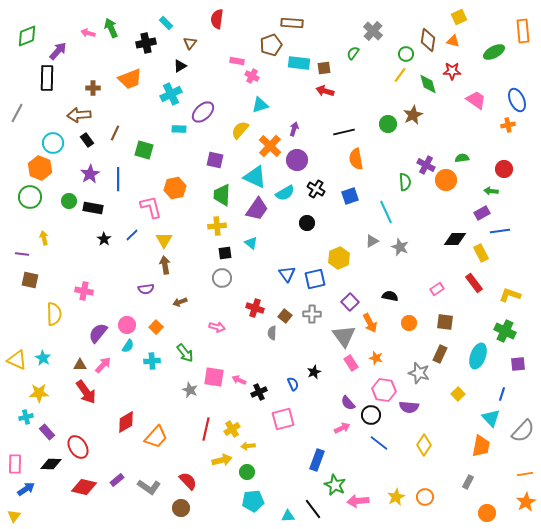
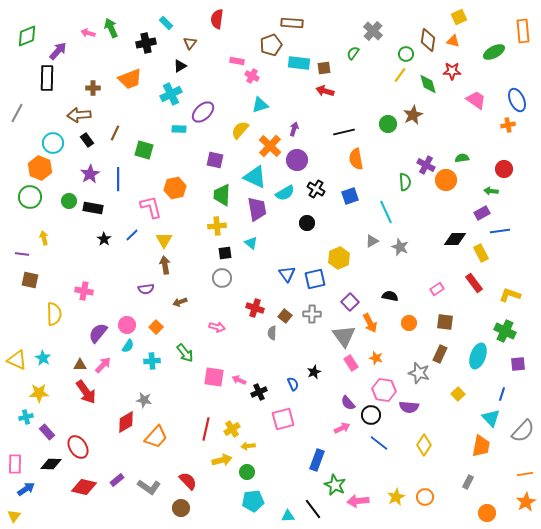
purple trapezoid at (257, 209): rotated 45 degrees counterclockwise
gray star at (190, 390): moved 46 px left, 10 px down; rotated 14 degrees counterclockwise
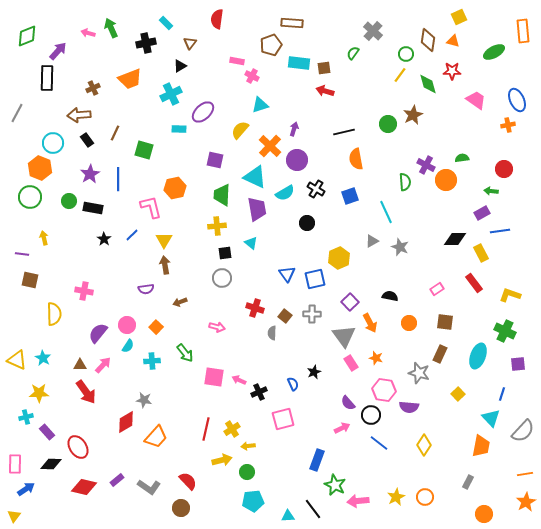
brown cross at (93, 88): rotated 24 degrees counterclockwise
orange circle at (487, 513): moved 3 px left, 1 px down
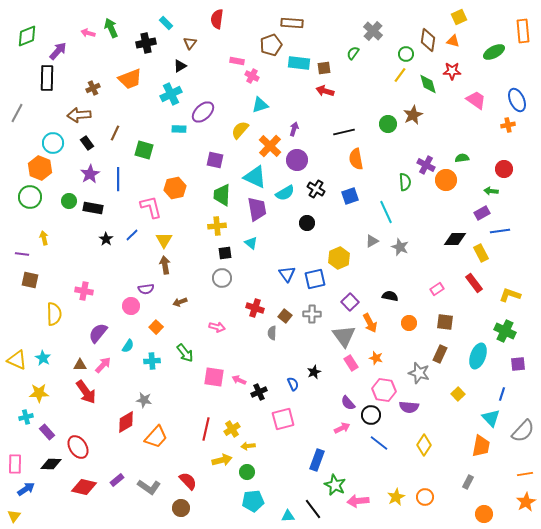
black rectangle at (87, 140): moved 3 px down
black star at (104, 239): moved 2 px right
pink circle at (127, 325): moved 4 px right, 19 px up
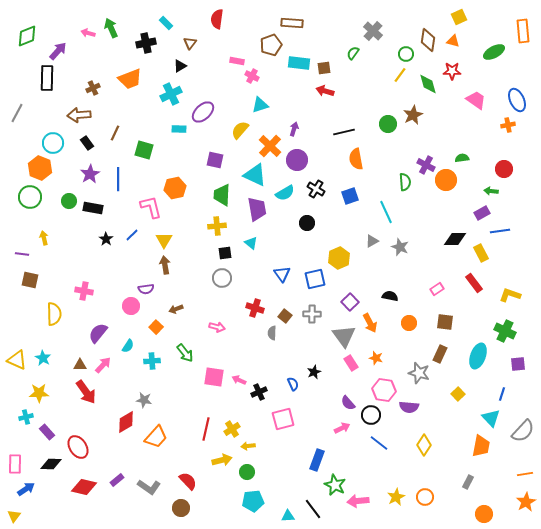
cyan triangle at (255, 177): moved 2 px up
blue triangle at (287, 274): moved 5 px left
brown arrow at (180, 302): moved 4 px left, 7 px down
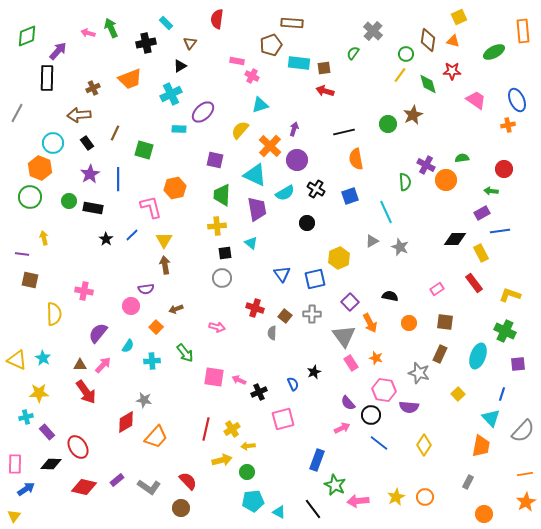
cyan triangle at (288, 516): moved 9 px left, 4 px up; rotated 32 degrees clockwise
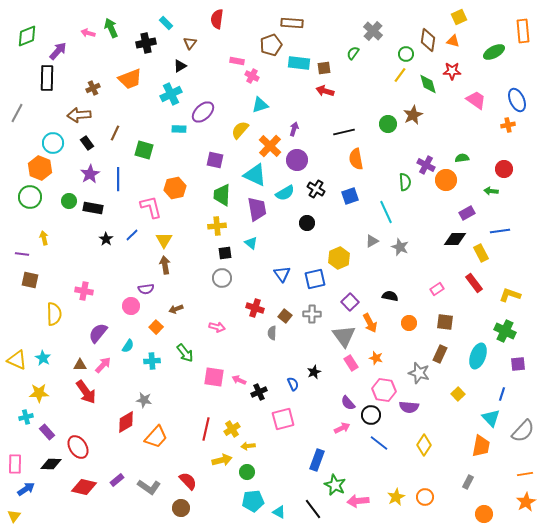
purple rectangle at (482, 213): moved 15 px left
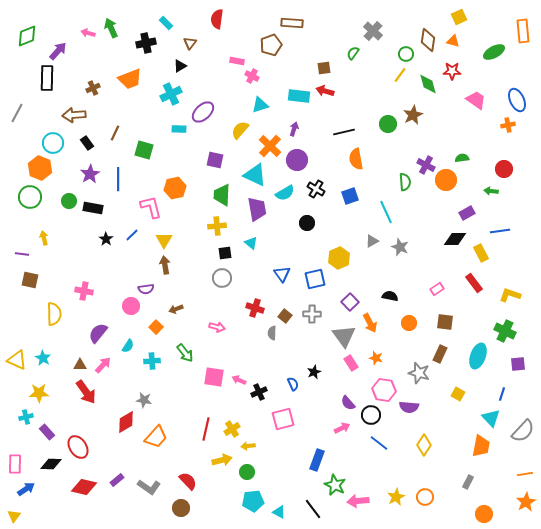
cyan rectangle at (299, 63): moved 33 px down
brown arrow at (79, 115): moved 5 px left
yellow square at (458, 394): rotated 16 degrees counterclockwise
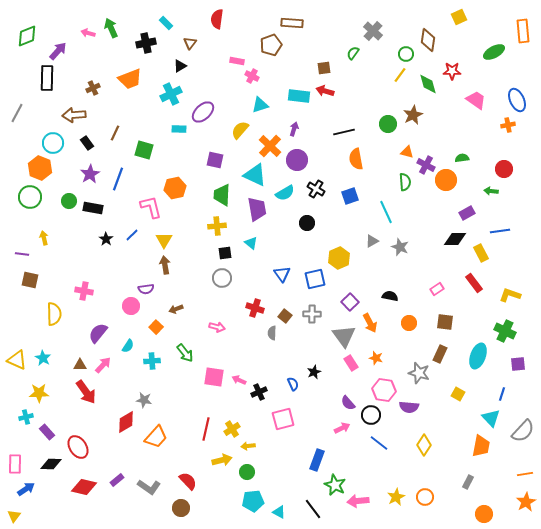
orange triangle at (453, 41): moved 46 px left, 111 px down
blue line at (118, 179): rotated 20 degrees clockwise
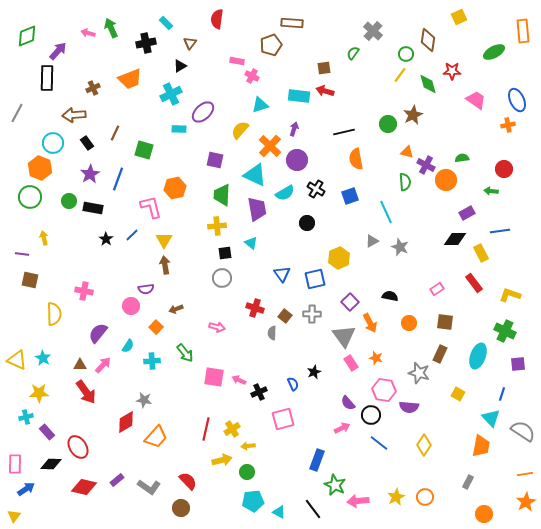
gray semicircle at (523, 431): rotated 100 degrees counterclockwise
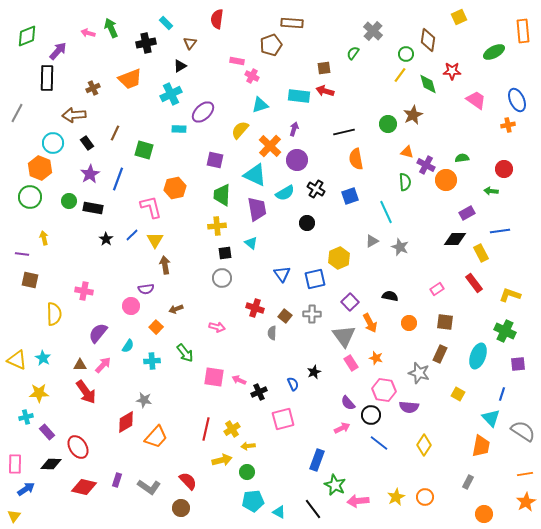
yellow triangle at (164, 240): moved 9 px left
purple rectangle at (117, 480): rotated 32 degrees counterclockwise
